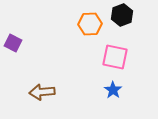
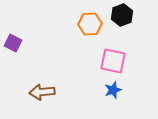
pink square: moved 2 px left, 4 px down
blue star: rotated 18 degrees clockwise
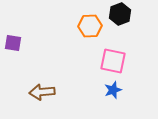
black hexagon: moved 2 px left, 1 px up
orange hexagon: moved 2 px down
purple square: rotated 18 degrees counterclockwise
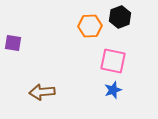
black hexagon: moved 3 px down
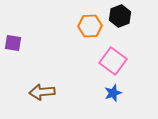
black hexagon: moved 1 px up
pink square: rotated 24 degrees clockwise
blue star: moved 3 px down
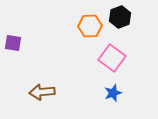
black hexagon: moved 1 px down
pink square: moved 1 px left, 3 px up
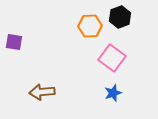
purple square: moved 1 px right, 1 px up
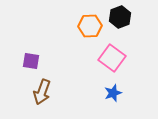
purple square: moved 17 px right, 19 px down
brown arrow: rotated 65 degrees counterclockwise
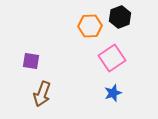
pink square: rotated 20 degrees clockwise
brown arrow: moved 2 px down
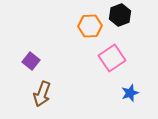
black hexagon: moved 2 px up
purple square: rotated 30 degrees clockwise
blue star: moved 17 px right
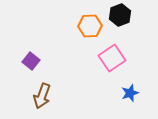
brown arrow: moved 2 px down
